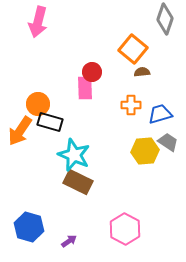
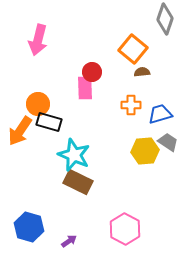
pink arrow: moved 18 px down
black rectangle: moved 1 px left
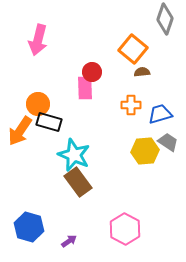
brown rectangle: rotated 28 degrees clockwise
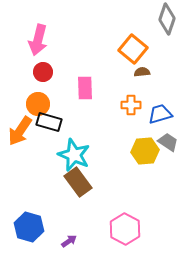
gray diamond: moved 2 px right
red circle: moved 49 px left
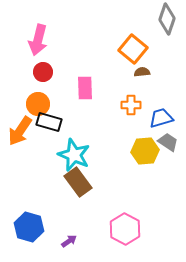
blue trapezoid: moved 1 px right, 4 px down
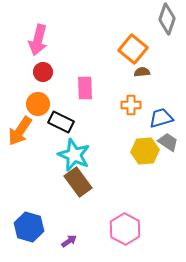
black rectangle: moved 12 px right; rotated 10 degrees clockwise
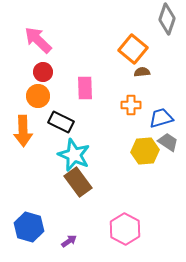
pink arrow: rotated 120 degrees clockwise
orange circle: moved 8 px up
orange arrow: moved 3 px right; rotated 36 degrees counterclockwise
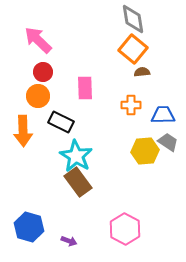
gray diamond: moved 34 px left; rotated 28 degrees counterclockwise
blue trapezoid: moved 2 px right, 3 px up; rotated 15 degrees clockwise
cyan star: moved 2 px right, 1 px down; rotated 8 degrees clockwise
purple arrow: rotated 56 degrees clockwise
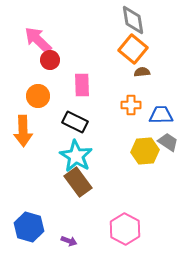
gray diamond: moved 1 px down
red circle: moved 7 px right, 12 px up
pink rectangle: moved 3 px left, 3 px up
blue trapezoid: moved 2 px left
black rectangle: moved 14 px right
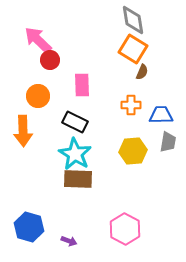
orange square: rotated 8 degrees counterclockwise
brown semicircle: rotated 119 degrees clockwise
gray trapezoid: rotated 65 degrees clockwise
yellow hexagon: moved 12 px left
cyan star: moved 1 px left, 2 px up
brown rectangle: moved 3 px up; rotated 52 degrees counterclockwise
